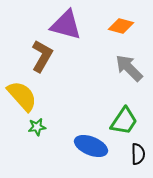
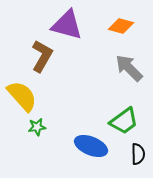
purple triangle: moved 1 px right
green trapezoid: rotated 20 degrees clockwise
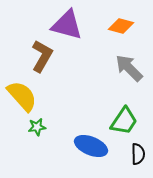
green trapezoid: rotated 20 degrees counterclockwise
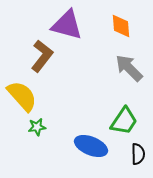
orange diamond: rotated 70 degrees clockwise
brown L-shape: rotated 8 degrees clockwise
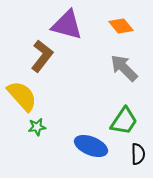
orange diamond: rotated 35 degrees counterclockwise
gray arrow: moved 5 px left
